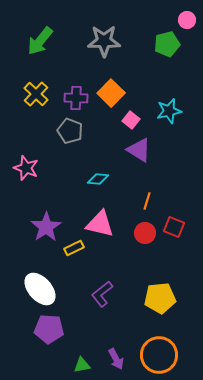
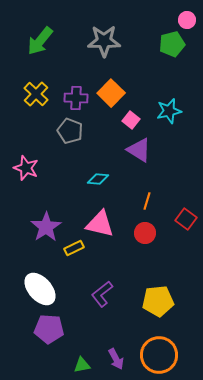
green pentagon: moved 5 px right
red square: moved 12 px right, 8 px up; rotated 15 degrees clockwise
yellow pentagon: moved 2 px left, 3 px down
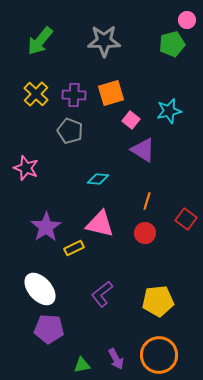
orange square: rotated 28 degrees clockwise
purple cross: moved 2 px left, 3 px up
purple triangle: moved 4 px right
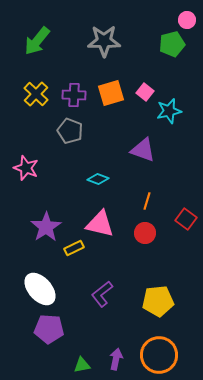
green arrow: moved 3 px left
pink square: moved 14 px right, 28 px up
purple triangle: rotated 12 degrees counterclockwise
cyan diamond: rotated 15 degrees clockwise
purple arrow: rotated 140 degrees counterclockwise
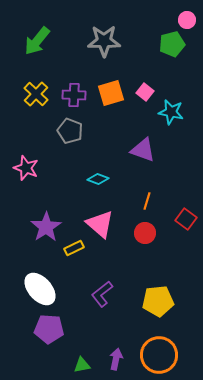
cyan star: moved 2 px right, 1 px down; rotated 25 degrees clockwise
pink triangle: rotated 28 degrees clockwise
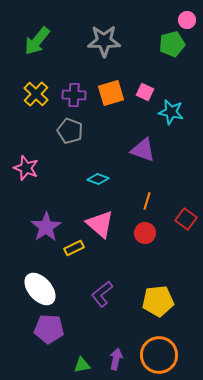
pink square: rotated 12 degrees counterclockwise
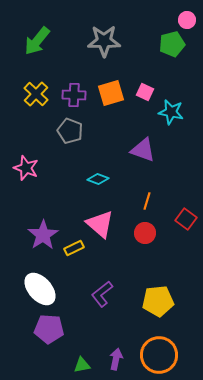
purple star: moved 3 px left, 8 px down
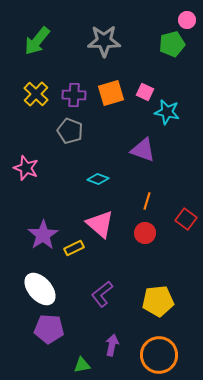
cyan star: moved 4 px left
purple arrow: moved 4 px left, 14 px up
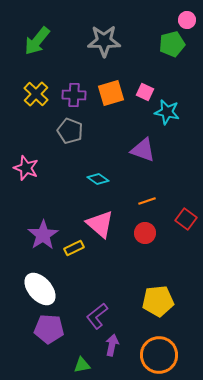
cyan diamond: rotated 15 degrees clockwise
orange line: rotated 54 degrees clockwise
purple L-shape: moved 5 px left, 22 px down
